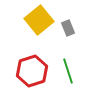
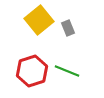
green line: moved 1 px left; rotated 50 degrees counterclockwise
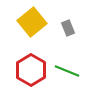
yellow square: moved 7 px left, 2 px down
red hexagon: moved 1 px left, 1 px up; rotated 12 degrees counterclockwise
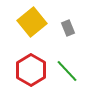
green line: rotated 25 degrees clockwise
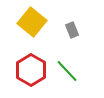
yellow square: rotated 12 degrees counterclockwise
gray rectangle: moved 4 px right, 2 px down
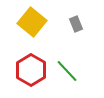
gray rectangle: moved 4 px right, 6 px up
